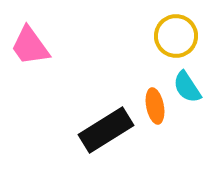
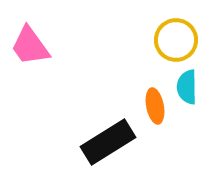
yellow circle: moved 4 px down
cyan semicircle: rotated 32 degrees clockwise
black rectangle: moved 2 px right, 12 px down
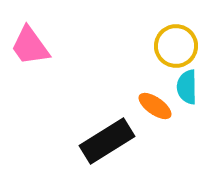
yellow circle: moved 6 px down
orange ellipse: rotated 44 degrees counterclockwise
black rectangle: moved 1 px left, 1 px up
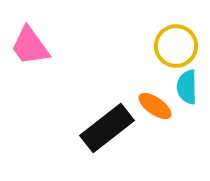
black rectangle: moved 13 px up; rotated 6 degrees counterclockwise
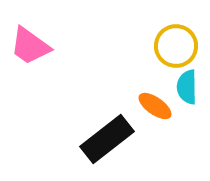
pink trapezoid: rotated 18 degrees counterclockwise
black rectangle: moved 11 px down
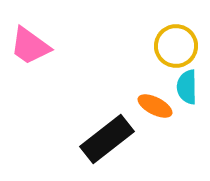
orange ellipse: rotated 8 degrees counterclockwise
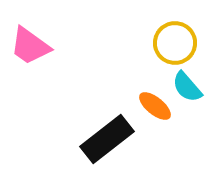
yellow circle: moved 1 px left, 3 px up
cyan semicircle: rotated 40 degrees counterclockwise
orange ellipse: rotated 12 degrees clockwise
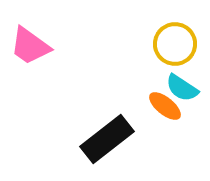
yellow circle: moved 1 px down
cyan semicircle: moved 5 px left, 1 px down; rotated 16 degrees counterclockwise
orange ellipse: moved 10 px right
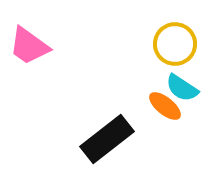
pink trapezoid: moved 1 px left
